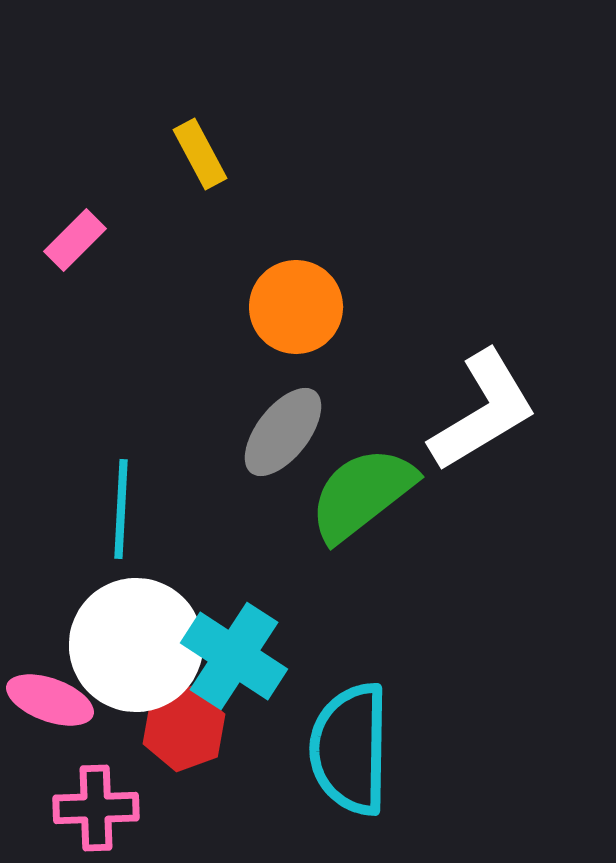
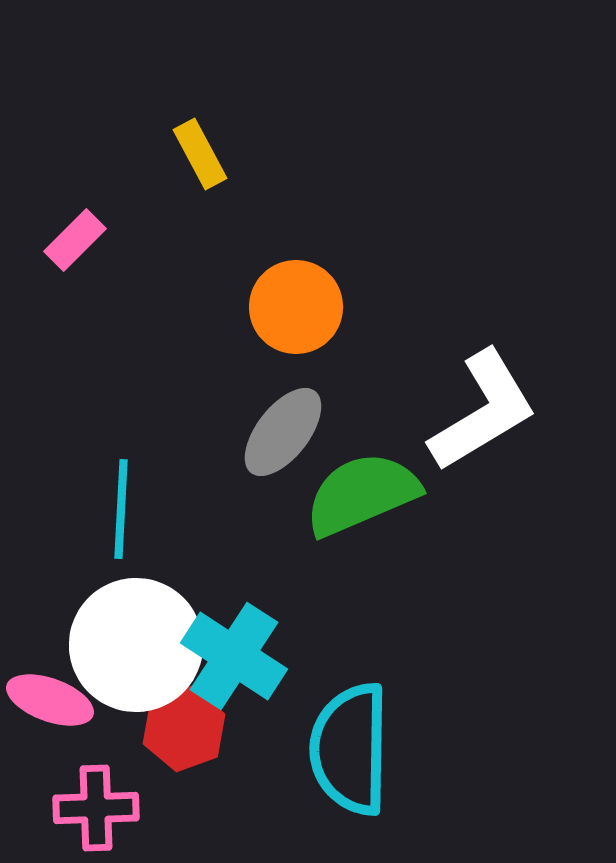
green semicircle: rotated 15 degrees clockwise
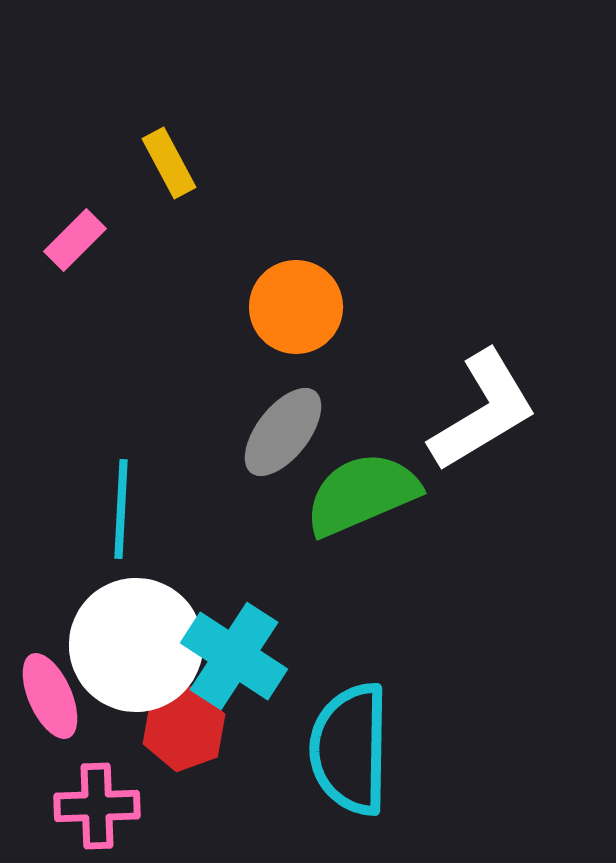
yellow rectangle: moved 31 px left, 9 px down
pink ellipse: moved 4 px up; rotated 46 degrees clockwise
pink cross: moved 1 px right, 2 px up
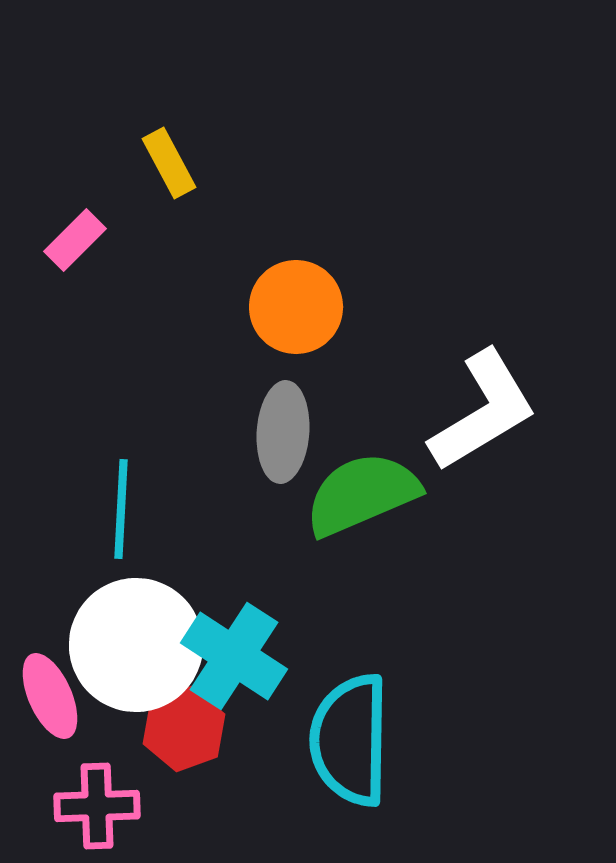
gray ellipse: rotated 34 degrees counterclockwise
cyan semicircle: moved 9 px up
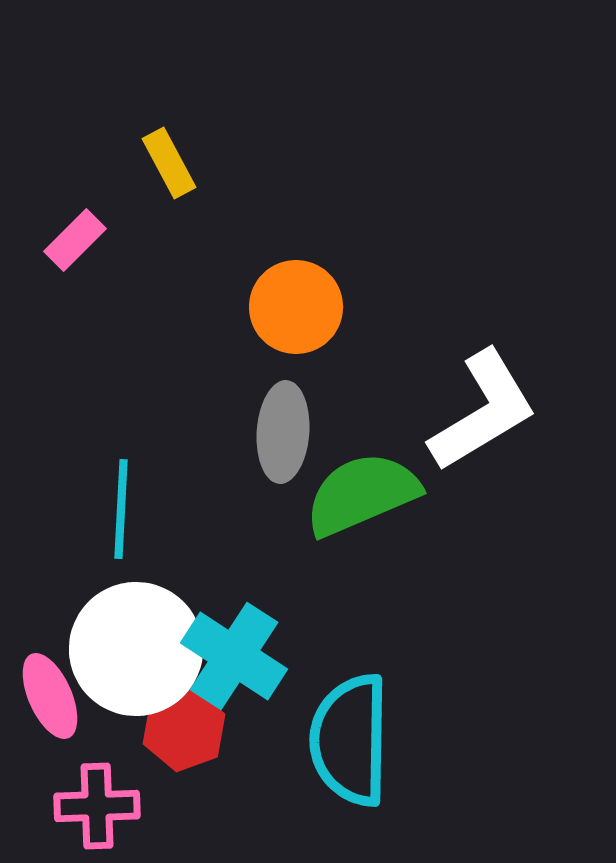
white circle: moved 4 px down
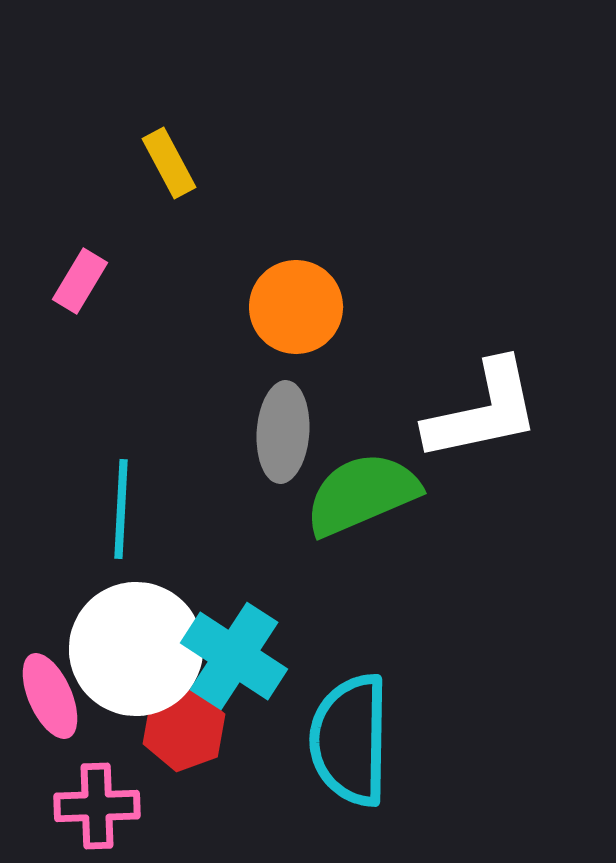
pink rectangle: moved 5 px right, 41 px down; rotated 14 degrees counterclockwise
white L-shape: rotated 19 degrees clockwise
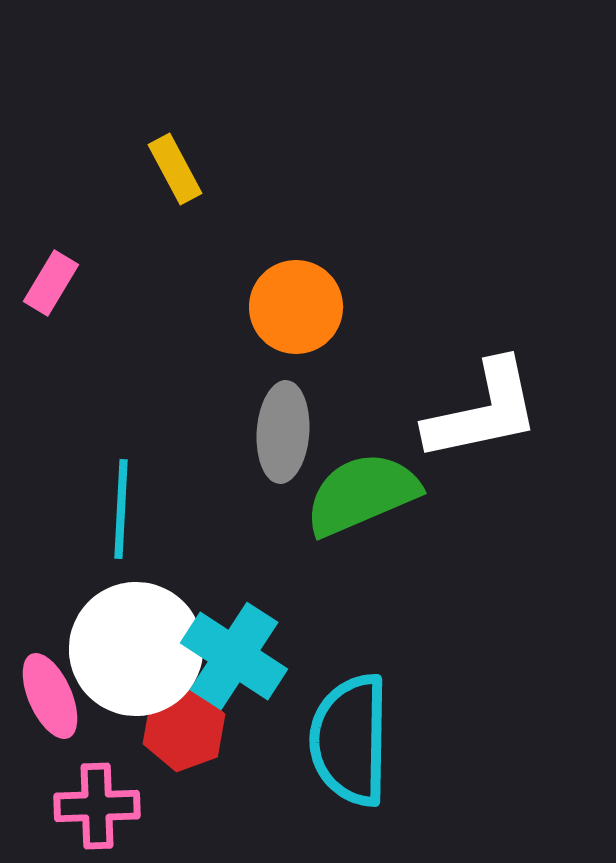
yellow rectangle: moved 6 px right, 6 px down
pink rectangle: moved 29 px left, 2 px down
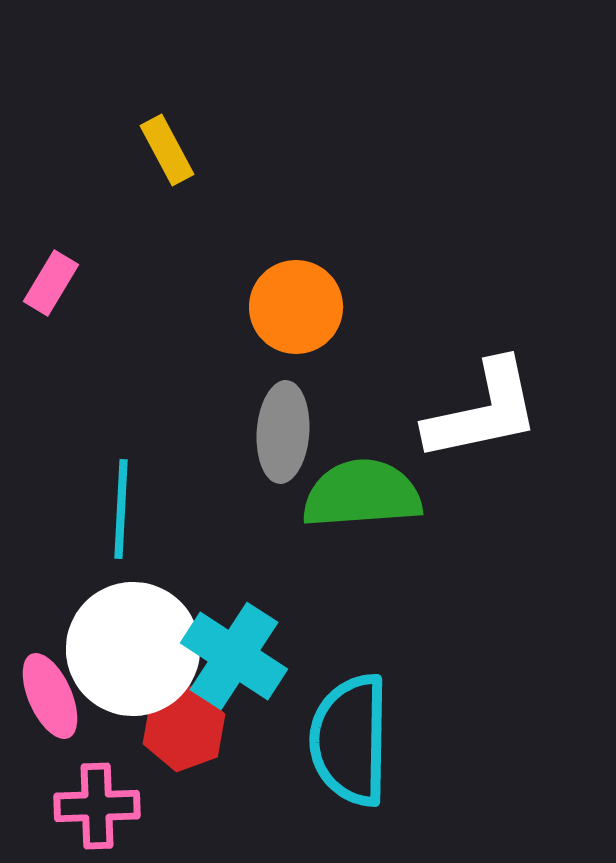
yellow rectangle: moved 8 px left, 19 px up
green semicircle: rotated 19 degrees clockwise
white circle: moved 3 px left
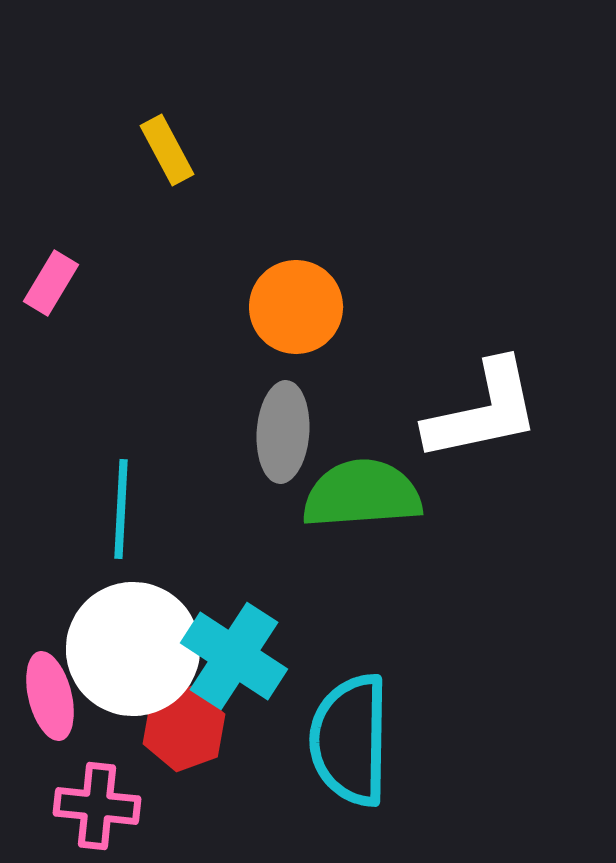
pink ellipse: rotated 10 degrees clockwise
pink cross: rotated 8 degrees clockwise
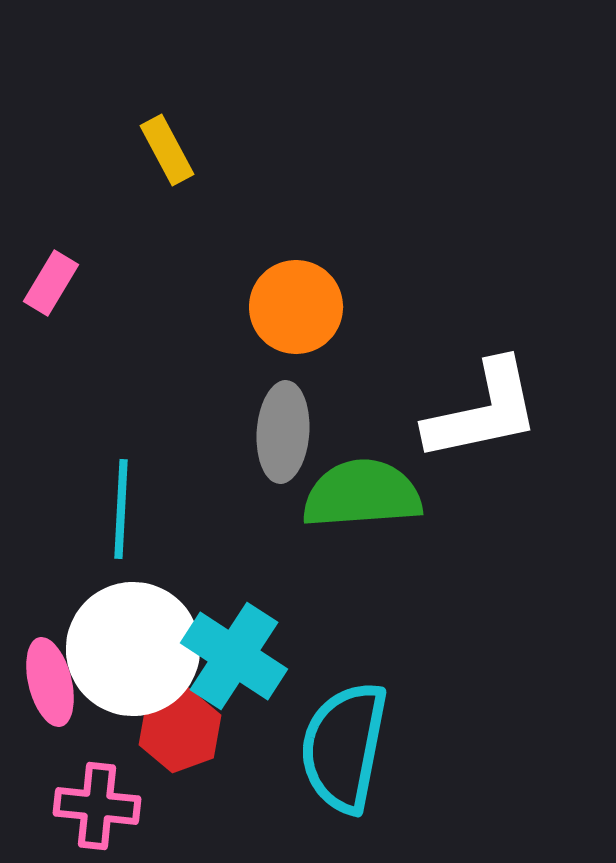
pink ellipse: moved 14 px up
red hexagon: moved 4 px left, 1 px down
cyan semicircle: moved 6 px left, 7 px down; rotated 10 degrees clockwise
